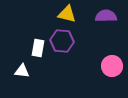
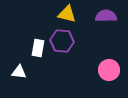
pink circle: moved 3 px left, 4 px down
white triangle: moved 3 px left, 1 px down
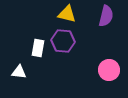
purple semicircle: rotated 105 degrees clockwise
purple hexagon: moved 1 px right
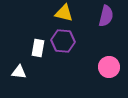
yellow triangle: moved 3 px left, 1 px up
pink circle: moved 3 px up
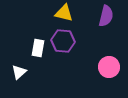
white triangle: rotated 49 degrees counterclockwise
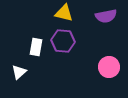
purple semicircle: rotated 65 degrees clockwise
white rectangle: moved 2 px left, 1 px up
